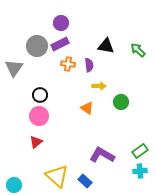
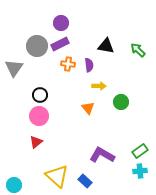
orange triangle: moved 1 px right; rotated 16 degrees clockwise
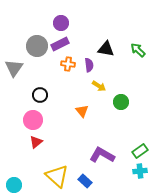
black triangle: moved 3 px down
yellow arrow: rotated 32 degrees clockwise
orange triangle: moved 6 px left, 3 px down
pink circle: moved 6 px left, 4 px down
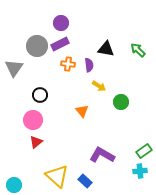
green rectangle: moved 4 px right
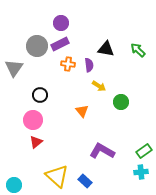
purple L-shape: moved 4 px up
cyan cross: moved 1 px right, 1 px down
